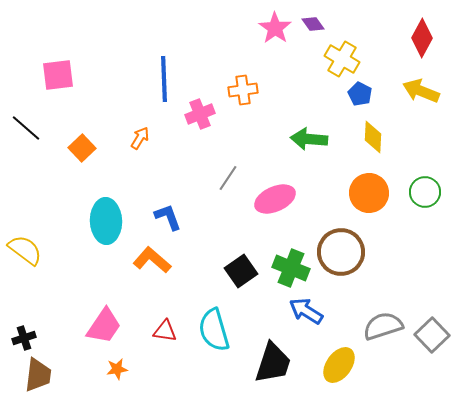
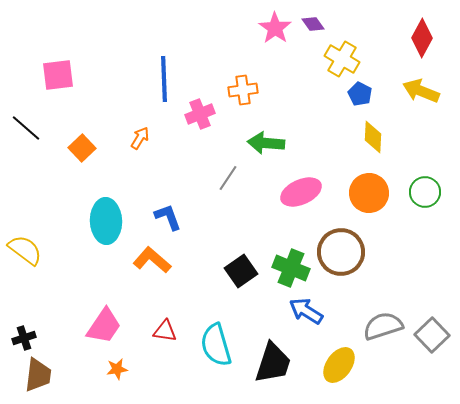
green arrow: moved 43 px left, 4 px down
pink ellipse: moved 26 px right, 7 px up
cyan semicircle: moved 2 px right, 15 px down
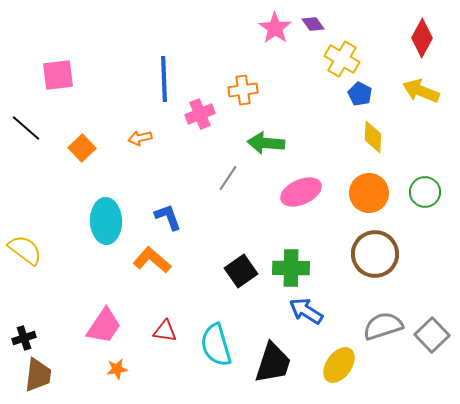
orange arrow: rotated 135 degrees counterclockwise
brown circle: moved 34 px right, 2 px down
green cross: rotated 21 degrees counterclockwise
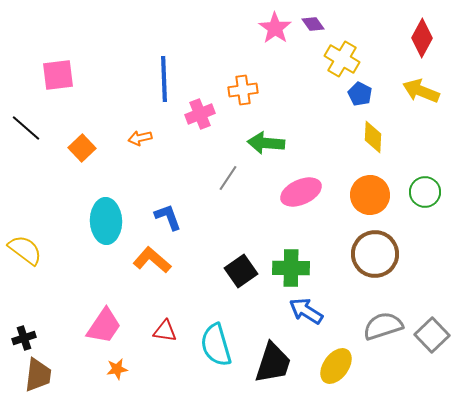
orange circle: moved 1 px right, 2 px down
yellow ellipse: moved 3 px left, 1 px down
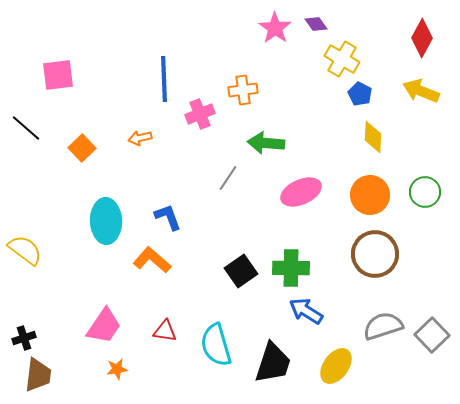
purple diamond: moved 3 px right
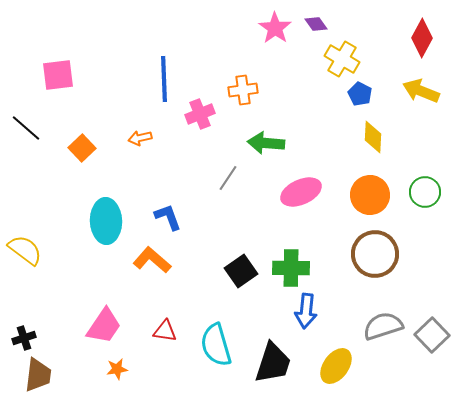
blue arrow: rotated 116 degrees counterclockwise
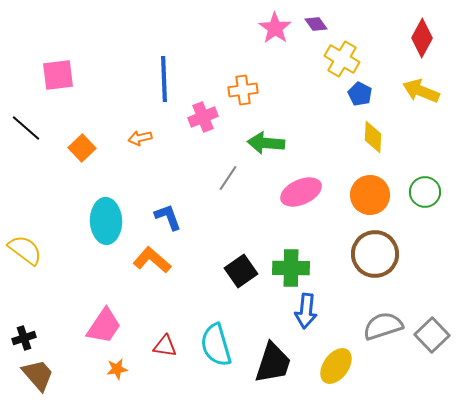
pink cross: moved 3 px right, 3 px down
red triangle: moved 15 px down
brown trapezoid: rotated 48 degrees counterclockwise
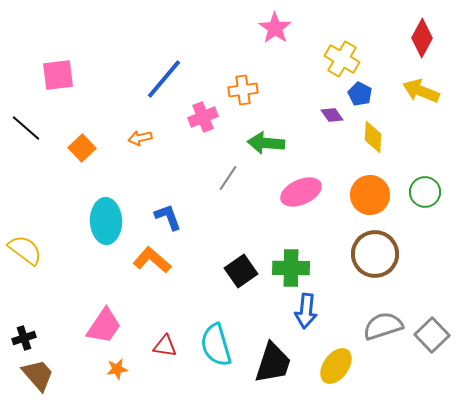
purple diamond: moved 16 px right, 91 px down
blue line: rotated 42 degrees clockwise
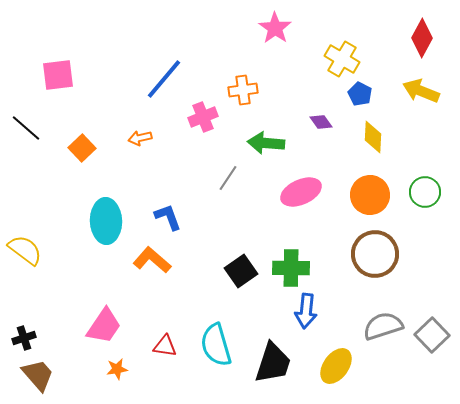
purple diamond: moved 11 px left, 7 px down
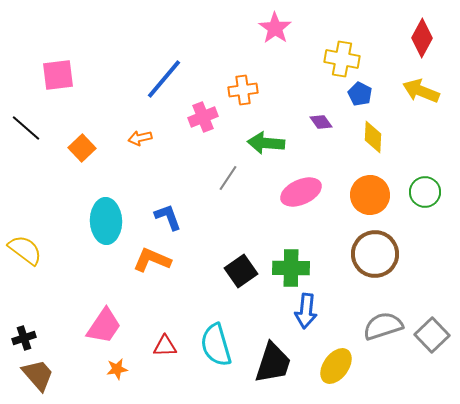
yellow cross: rotated 20 degrees counterclockwise
orange L-shape: rotated 18 degrees counterclockwise
red triangle: rotated 10 degrees counterclockwise
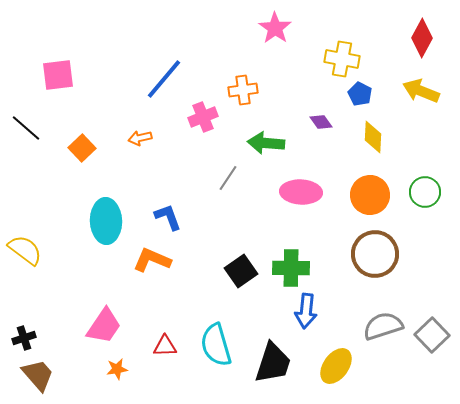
pink ellipse: rotated 27 degrees clockwise
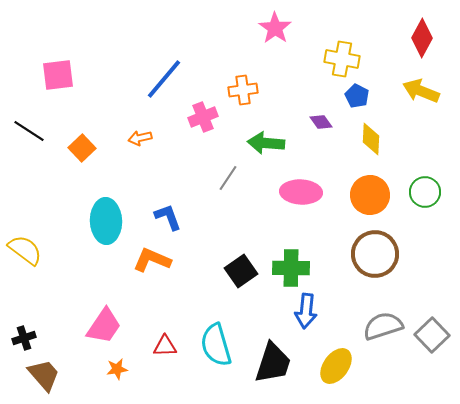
blue pentagon: moved 3 px left, 2 px down
black line: moved 3 px right, 3 px down; rotated 8 degrees counterclockwise
yellow diamond: moved 2 px left, 2 px down
brown trapezoid: moved 6 px right
